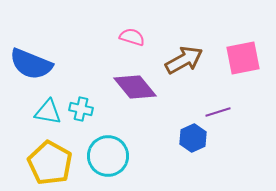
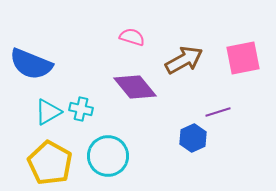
cyan triangle: rotated 40 degrees counterclockwise
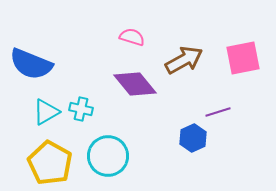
purple diamond: moved 3 px up
cyan triangle: moved 2 px left
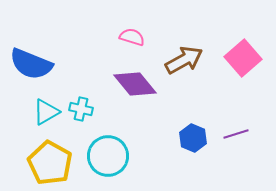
pink square: rotated 30 degrees counterclockwise
purple line: moved 18 px right, 22 px down
blue hexagon: rotated 12 degrees counterclockwise
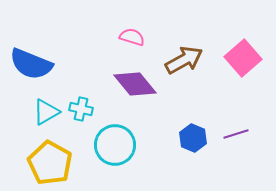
cyan circle: moved 7 px right, 11 px up
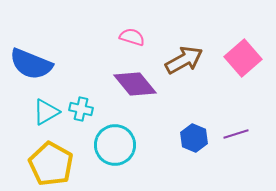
blue hexagon: moved 1 px right
yellow pentagon: moved 1 px right, 1 px down
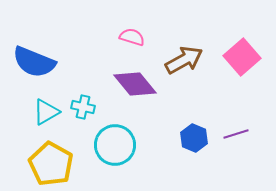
pink square: moved 1 px left, 1 px up
blue semicircle: moved 3 px right, 2 px up
cyan cross: moved 2 px right, 2 px up
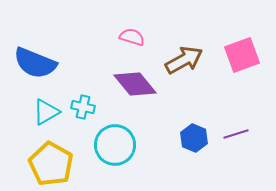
pink square: moved 2 px up; rotated 21 degrees clockwise
blue semicircle: moved 1 px right, 1 px down
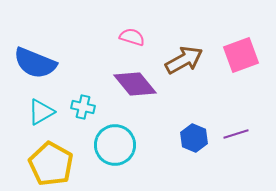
pink square: moved 1 px left
cyan triangle: moved 5 px left
